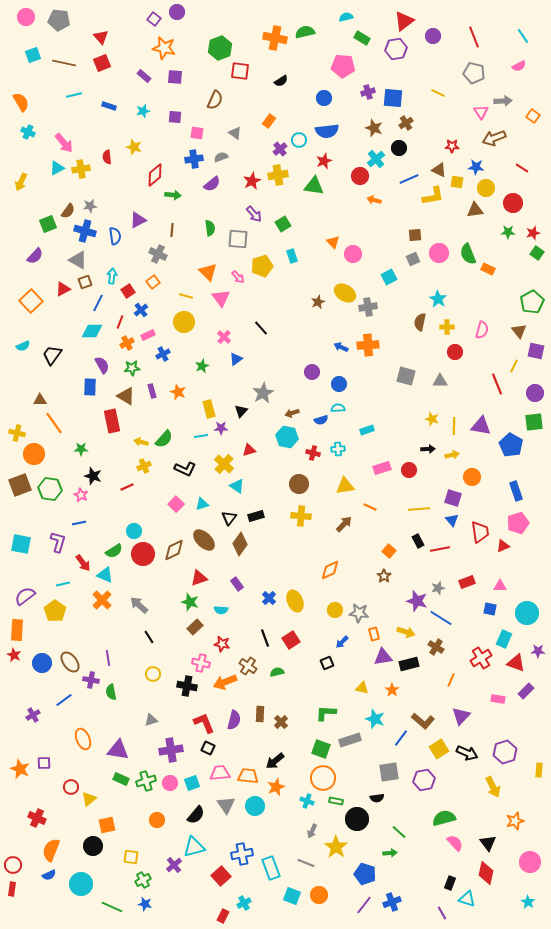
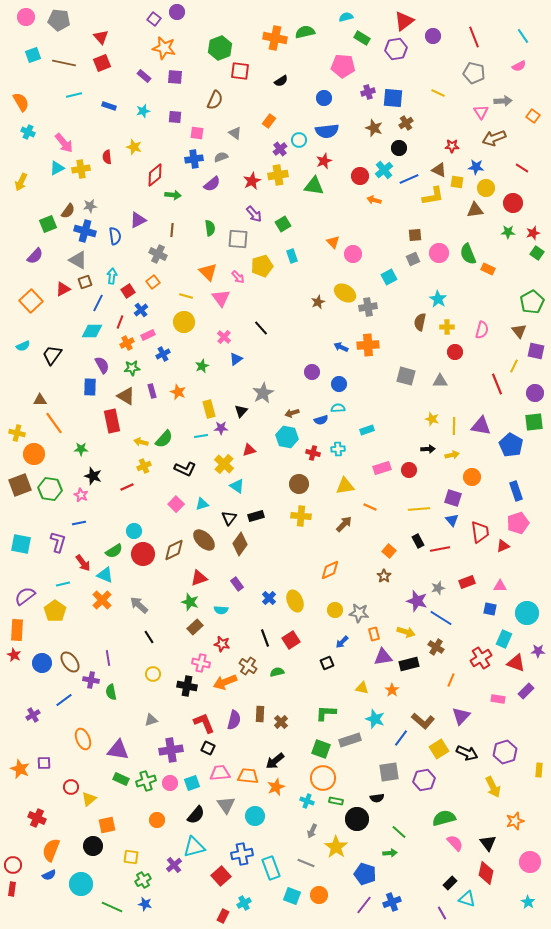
cyan cross at (376, 159): moved 8 px right, 11 px down
cyan circle at (255, 806): moved 10 px down
black rectangle at (450, 883): rotated 24 degrees clockwise
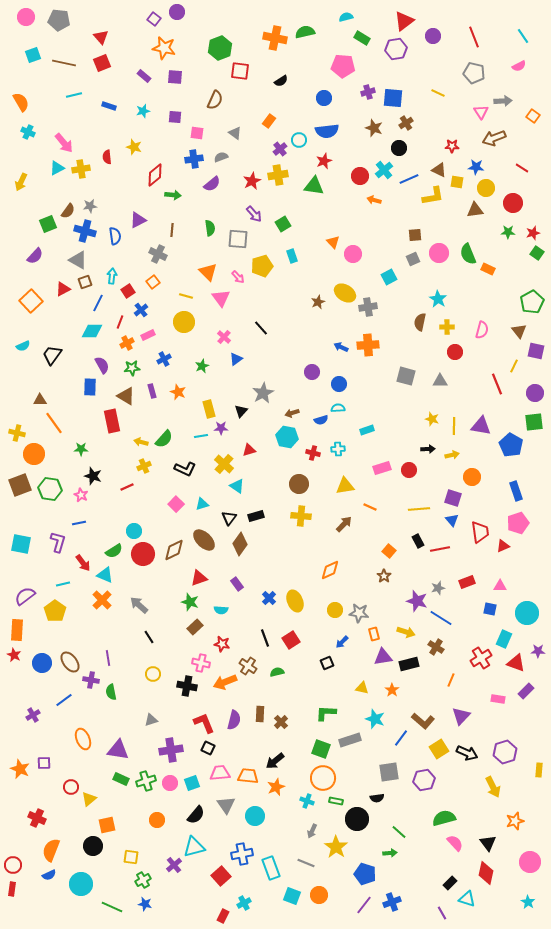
blue cross at (163, 354): moved 1 px right, 5 px down
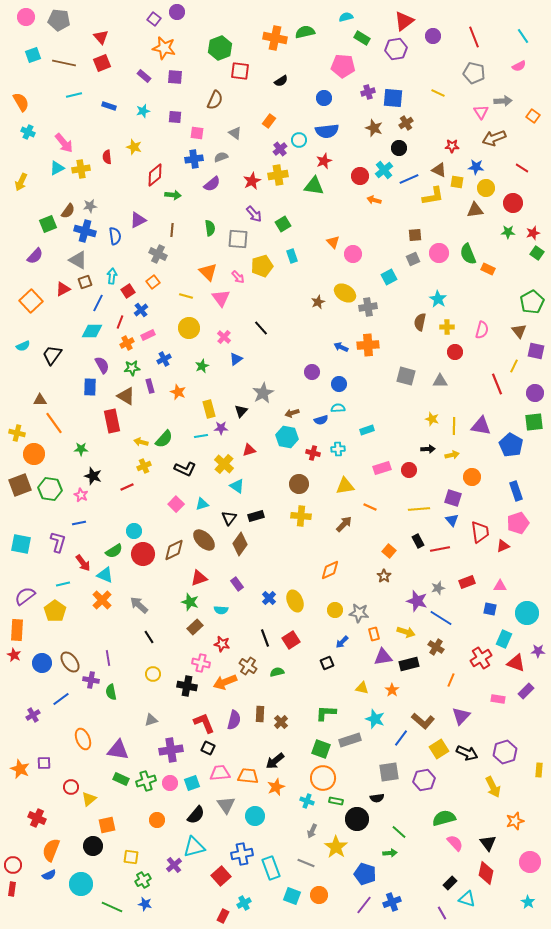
yellow circle at (184, 322): moved 5 px right, 6 px down
purple rectangle at (152, 391): moved 2 px left, 5 px up
blue line at (64, 700): moved 3 px left, 1 px up
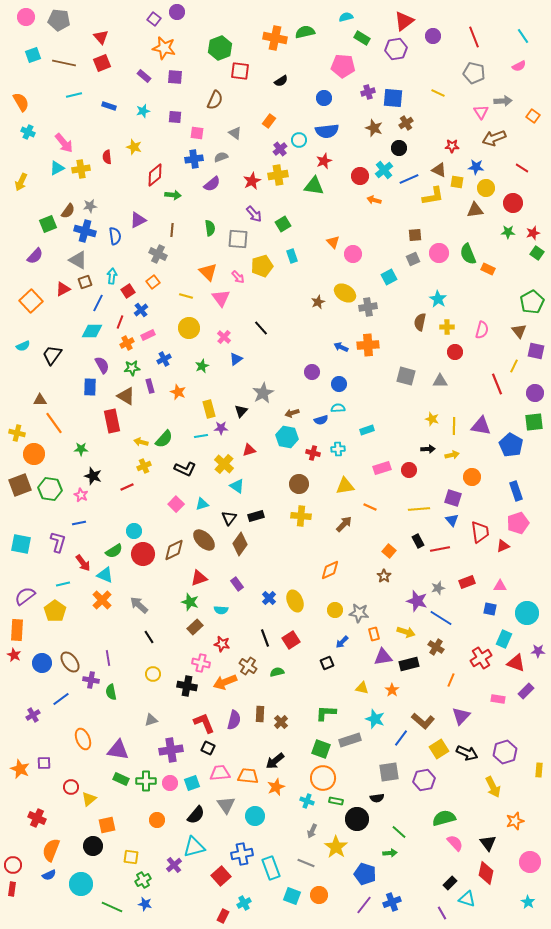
green cross at (146, 781): rotated 18 degrees clockwise
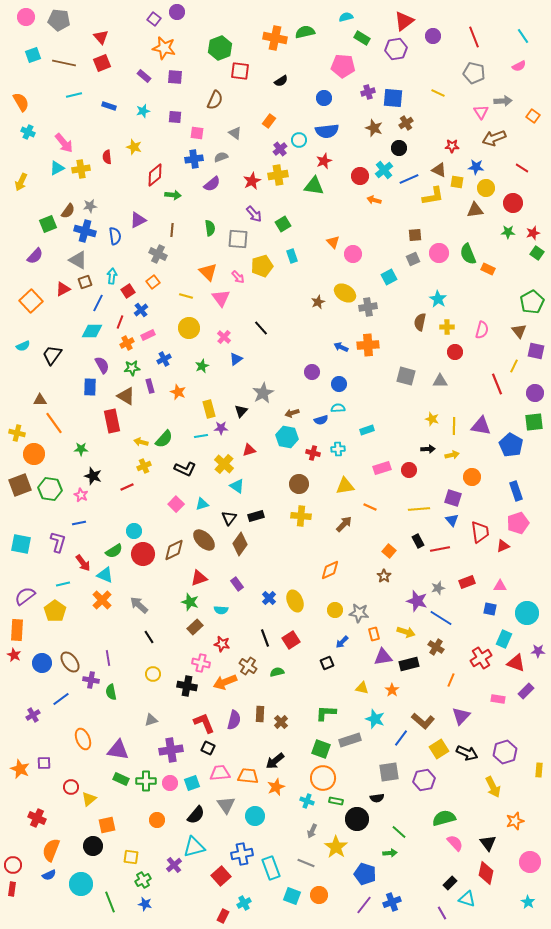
green line at (112, 907): moved 2 px left, 5 px up; rotated 45 degrees clockwise
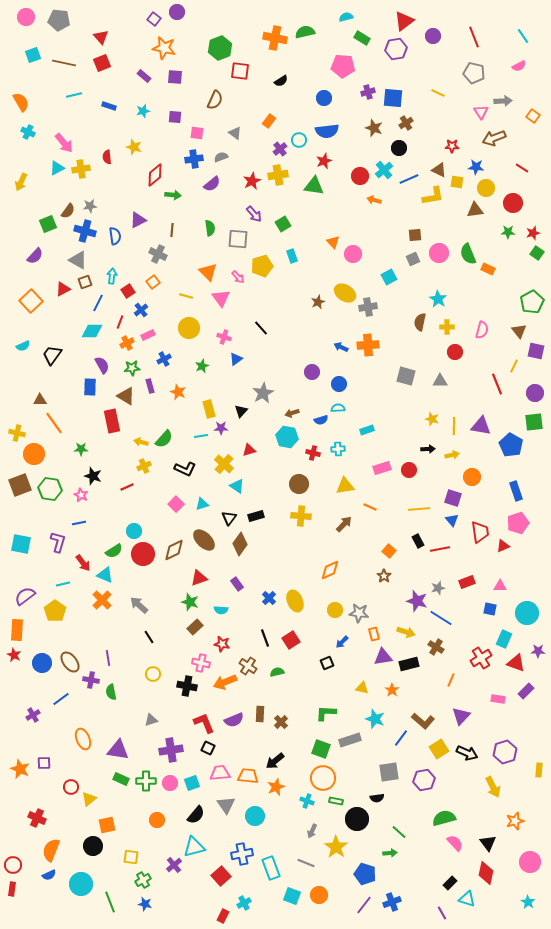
pink cross at (224, 337): rotated 24 degrees counterclockwise
purple semicircle at (234, 720): rotated 54 degrees clockwise
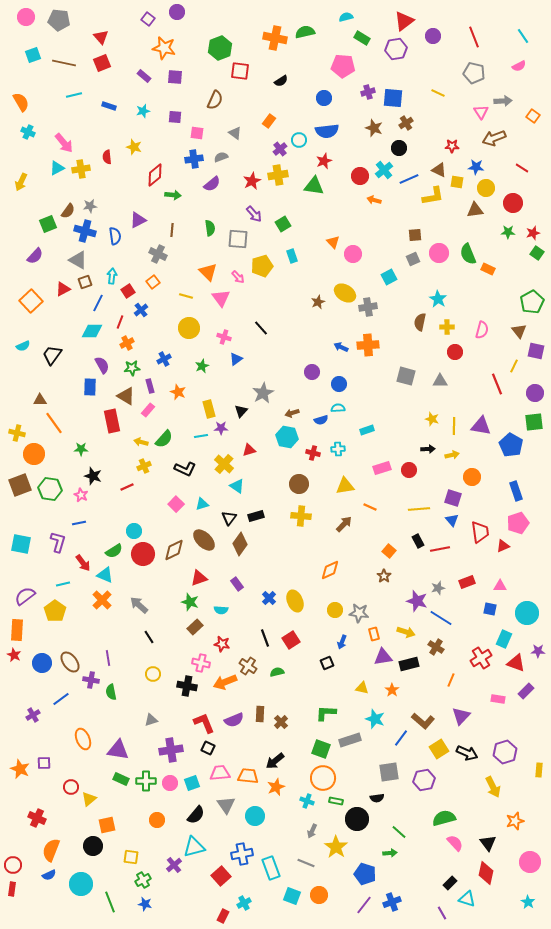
purple square at (154, 19): moved 6 px left
pink rectangle at (148, 335): moved 75 px down; rotated 24 degrees counterclockwise
blue arrow at (342, 642): rotated 24 degrees counterclockwise
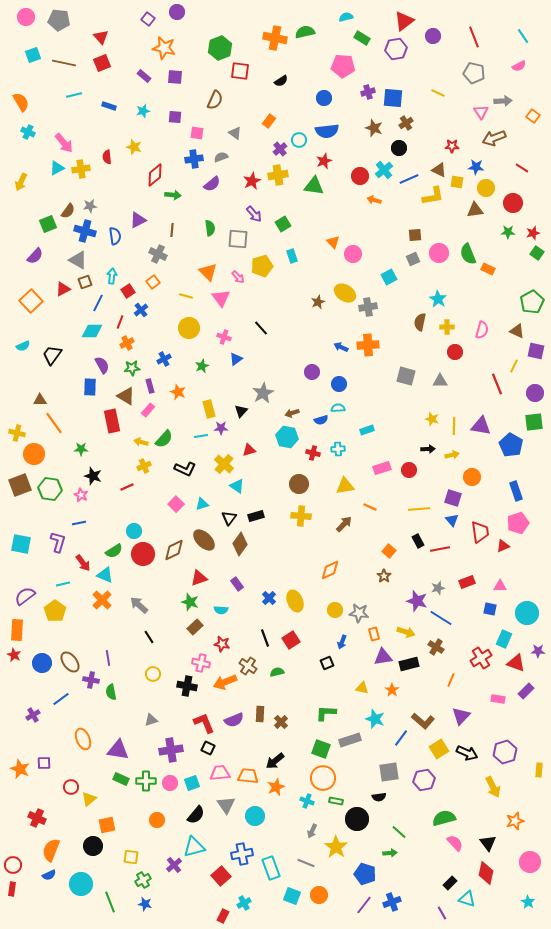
brown triangle at (519, 331): moved 2 px left; rotated 28 degrees counterclockwise
black semicircle at (377, 798): moved 2 px right, 1 px up
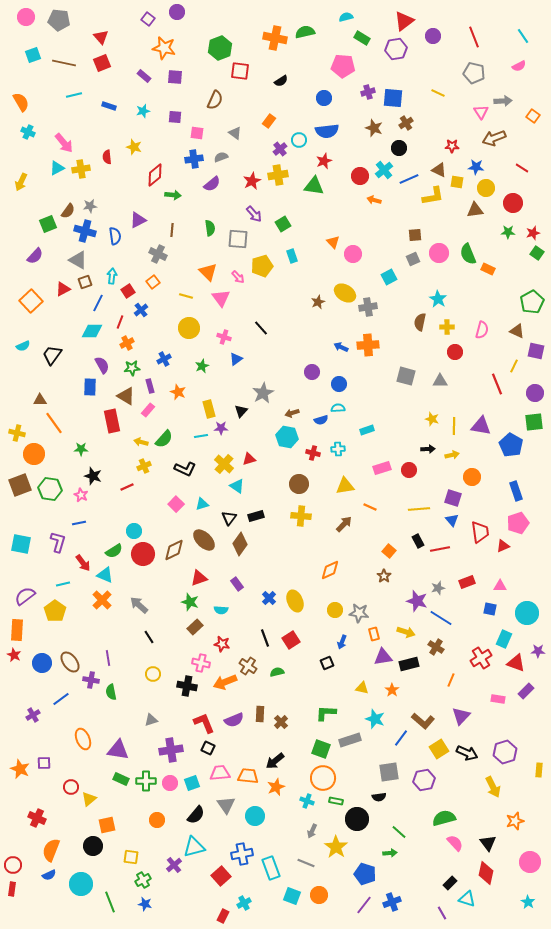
red triangle at (249, 450): moved 9 px down
